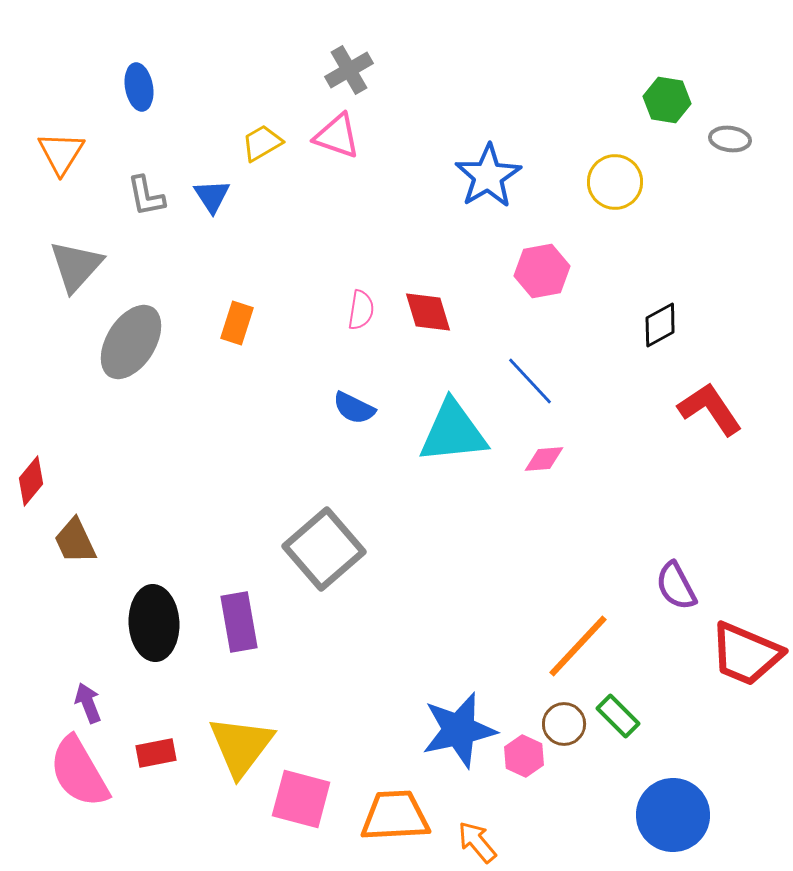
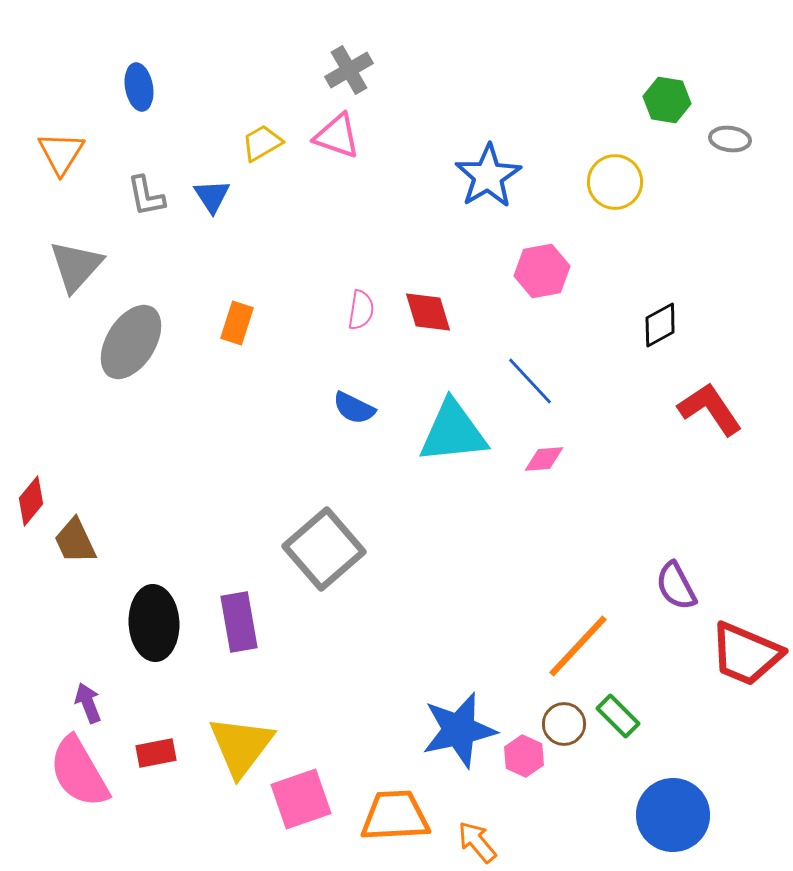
red diamond at (31, 481): moved 20 px down
pink square at (301, 799): rotated 34 degrees counterclockwise
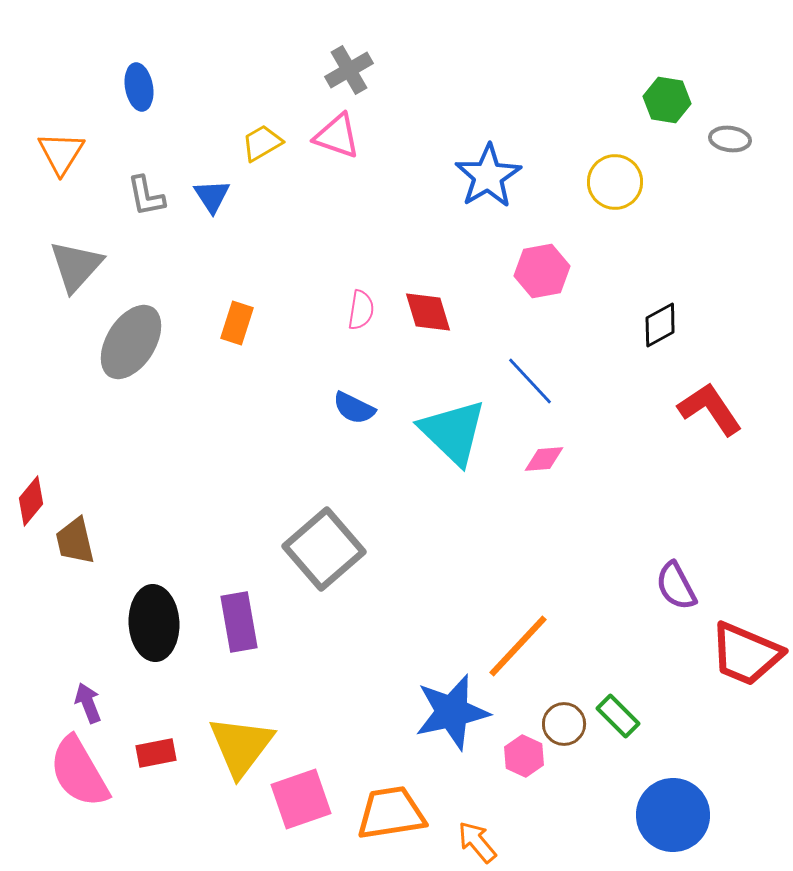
cyan triangle at (453, 432): rotated 50 degrees clockwise
brown trapezoid at (75, 541): rotated 12 degrees clockwise
orange line at (578, 646): moved 60 px left
blue star at (459, 730): moved 7 px left, 18 px up
orange trapezoid at (395, 816): moved 4 px left, 3 px up; rotated 6 degrees counterclockwise
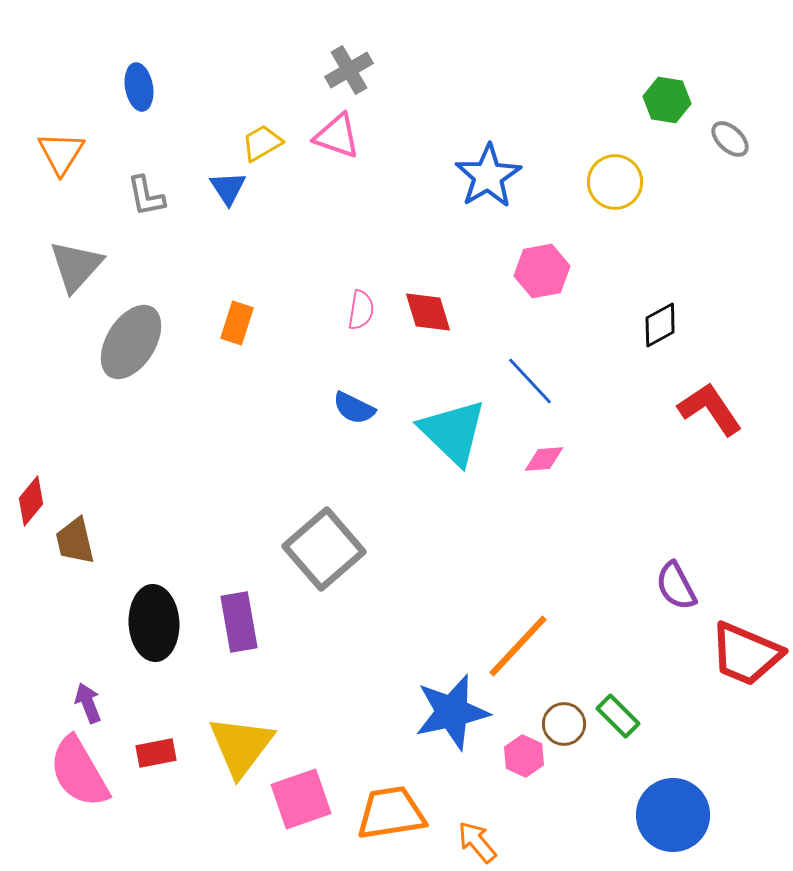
gray ellipse at (730, 139): rotated 36 degrees clockwise
blue triangle at (212, 196): moved 16 px right, 8 px up
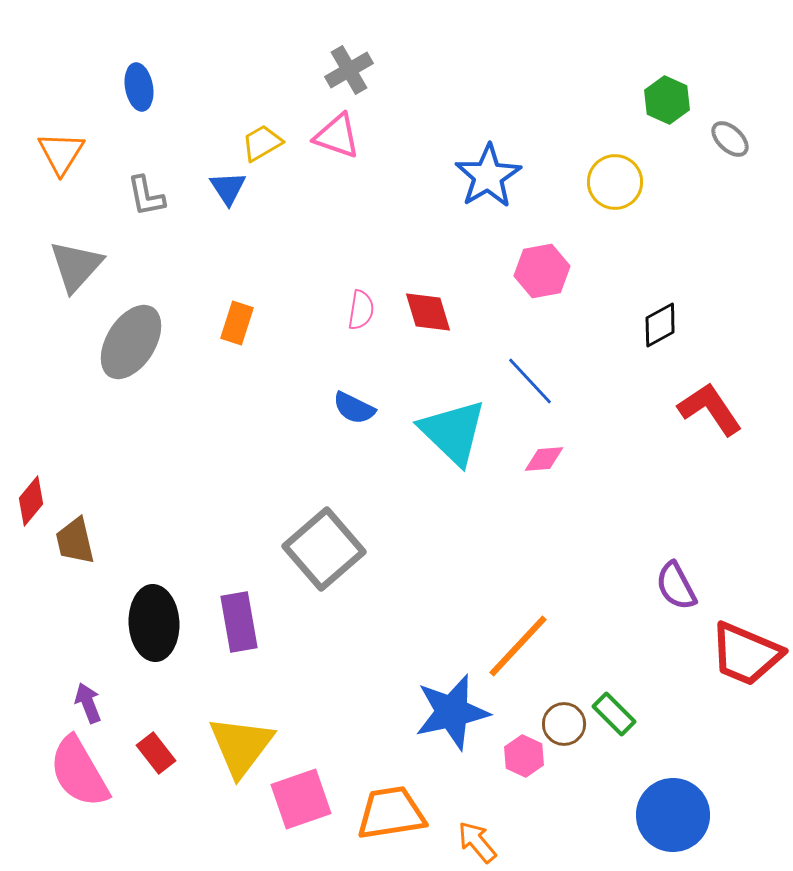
green hexagon at (667, 100): rotated 15 degrees clockwise
green rectangle at (618, 716): moved 4 px left, 2 px up
red rectangle at (156, 753): rotated 63 degrees clockwise
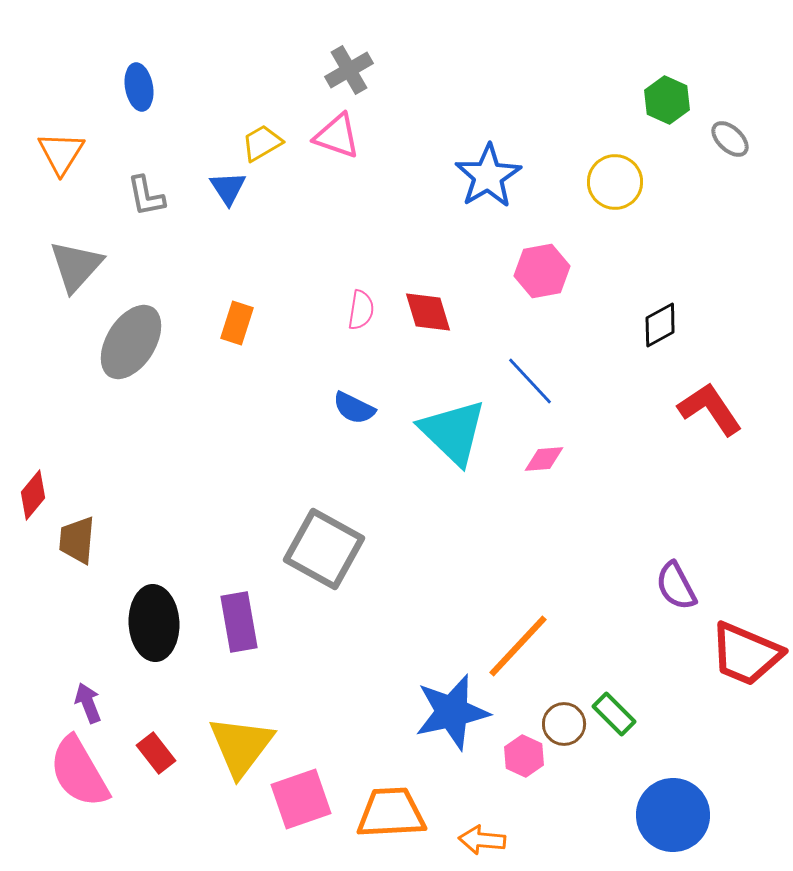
red diamond at (31, 501): moved 2 px right, 6 px up
brown trapezoid at (75, 541): moved 2 px right, 1 px up; rotated 18 degrees clockwise
gray square at (324, 549): rotated 20 degrees counterclockwise
orange trapezoid at (391, 813): rotated 6 degrees clockwise
orange arrow at (477, 842): moved 5 px right, 2 px up; rotated 45 degrees counterclockwise
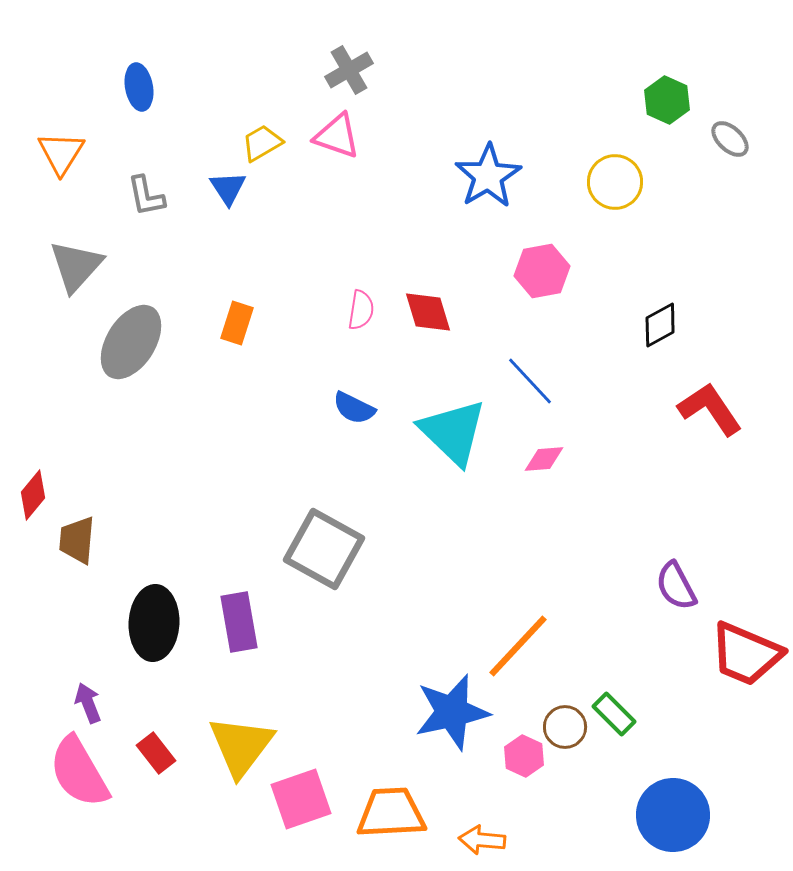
black ellipse at (154, 623): rotated 6 degrees clockwise
brown circle at (564, 724): moved 1 px right, 3 px down
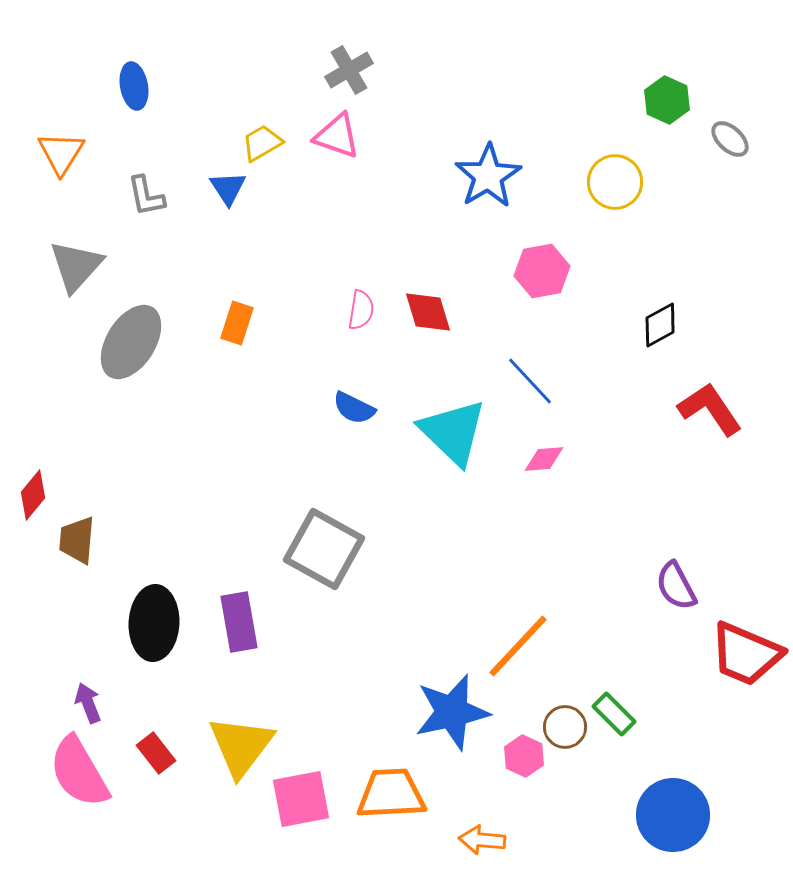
blue ellipse at (139, 87): moved 5 px left, 1 px up
pink square at (301, 799): rotated 8 degrees clockwise
orange trapezoid at (391, 813): moved 19 px up
